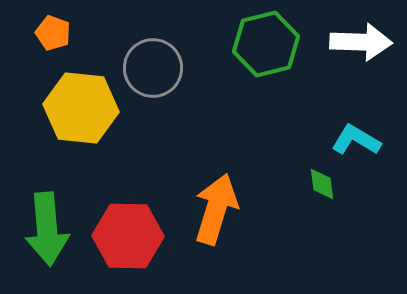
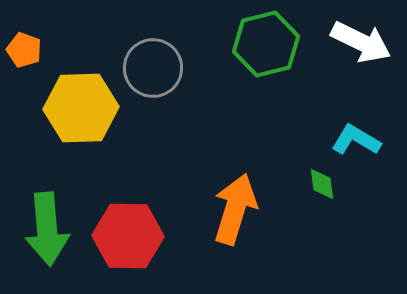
orange pentagon: moved 29 px left, 17 px down
white arrow: rotated 24 degrees clockwise
yellow hexagon: rotated 8 degrees counterclockwise
orange arrow: moved 19 px right
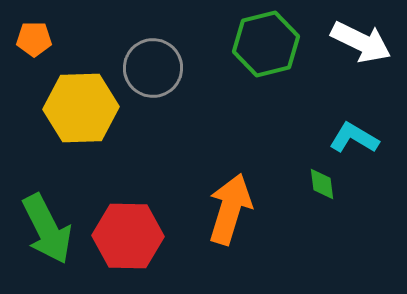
orange pentagon: moved 10 px right, 11 px up; rotated 20 degrees counterclockwise
cyan L-shape: moved 2 px left, 2 px up
orange arrow: moved 5 px left
green arrow: rotated 22 degrees counterclockwise
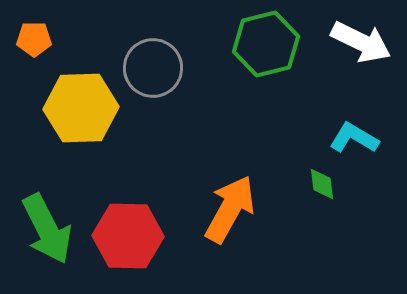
orange arrow: rotated 12 degrees clockwise
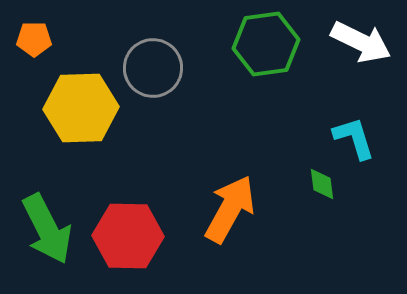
green hexagon: rotated 6 degrees clockwise
cyan L-shape: rotated 42 degrees clockwise
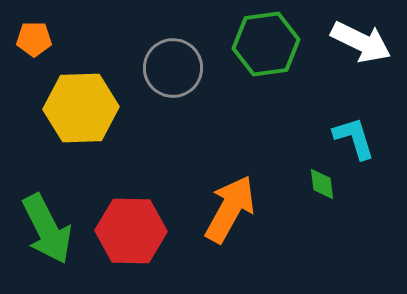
gray circle: moved 20 px right
red hexagon: moved 3 px right, 5 px up
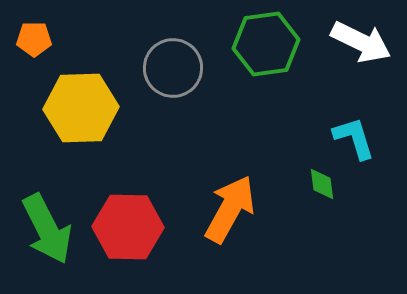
red hexagon: moved 3 px left, 4 px up
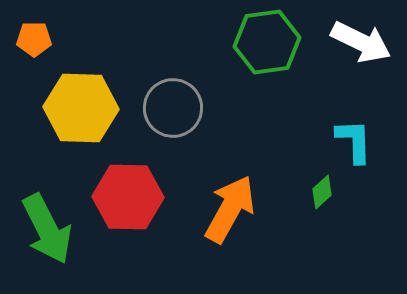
green hexagon: moved 1 px right, 2 px up
gray circle: moved 40 px down
yellow hexagon: rotated 4 degrees clockwise
cyan L-shape: moved 3 px down; rotated 15 degrees clockwise
green diamond: moved 8 px down; rotated 56 degrees clockwise
red hexagon: moved 30 px up
